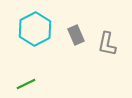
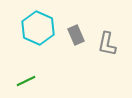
cyan hexagon: moved 3 px right, 1 px up; rotated 8 degrees counterclockwise
green line: moved 3 px up
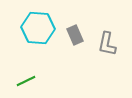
cyan hexagon: rotated 20 degrees counterclockwise
gray rectangle: moved 1 px left
